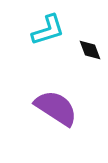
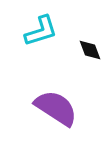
cyan L-shape: moved 7 px left, 1 px down
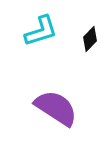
black diamond: moved 11 px up; rotated 65 degrees clockwise
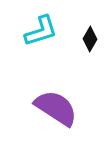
black diamond: rotated 15 degrees counterclockwise
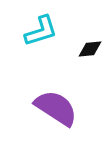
black diamond: moved 10 px down; rotated 55 degrees clockwise
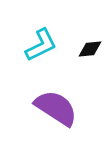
cyan L-shape: moved 14 px down; rotated 9 degrees counterclockwise
